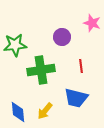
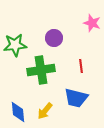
purple circle: moved 8 px left, 1 px down
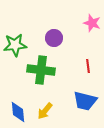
red line: moved 7 px right
green cross: rotated 16 degrees clockwise
blue trapezoid: moved 9 px right, 3 px down
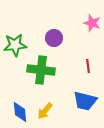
blue diamond: moved 2 px right
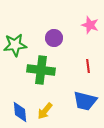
pink star: moved 2 px left, 2 px down
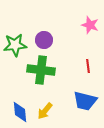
purple circle: moved 10 px left, 2 px down
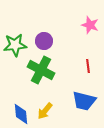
purple circle: moved 1 px down
green cross: rotated 20 degrees clockwise
blue trapezoid: moved 1 px left
blue diamond: moved 1 px right, 2 px down
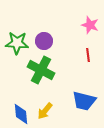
green star: moved 2 px right, 2 px up; rotated 10 degrees clockwise
red line: moved 11 px up
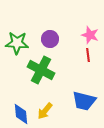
pink star: moved 10 px down
purple circle: moved 6 px right, 2 px up
